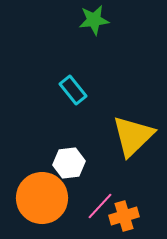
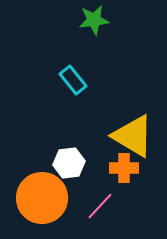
cyan rectangle: moved 10 px up
yellow triangle: rotated 45 degrees counterclockwise
orange cross: moved 48 px up; rotated 16 degrees clockwise
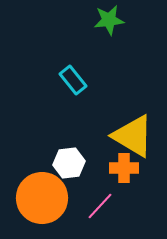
green star: moved 15 px right
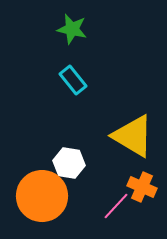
green star: moved 37 px left, 9 px down; rotated 20 degrees clockwise
white hexagon: rotated 16 degrees clockwise
orange cross: moved 18 px right, 19 px down; rotated 24 degrees clockwise
orange circle: moved 2 px up
pink line: moved 16 px right
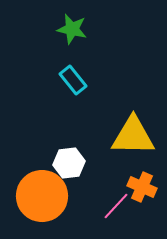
yellow triangle: rotated 30 degrees counterclockwise
white hexagon: rotated 16 degrees counterclockwise
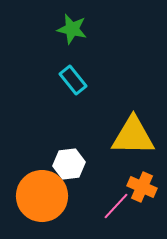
white hexagon: moved 1 px down
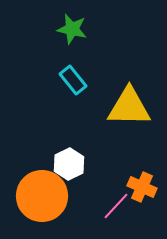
yellow triangle: moved 4 px left, 29 px up
white hexagon: rotated 20 degrees counterclockwise
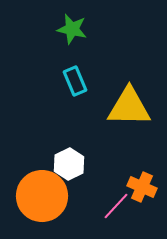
cyan rectangle: moved 2 px right, 1 px down; rotated 16 degrees clockwise
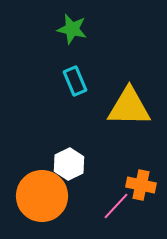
orange cross: moved 1 px left, 2 px up; rotated 12 degrees counterclockwise
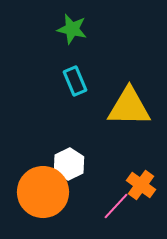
orange cross: rotated 24 degrees clockwise
orange circle: moved 1 px right, 4 px up
